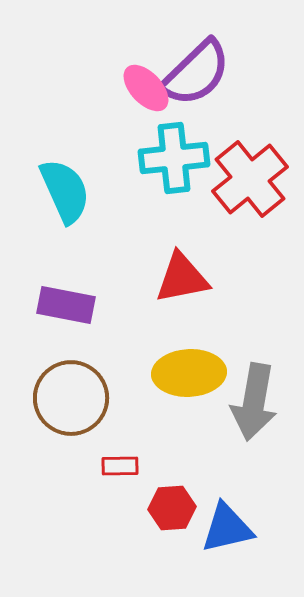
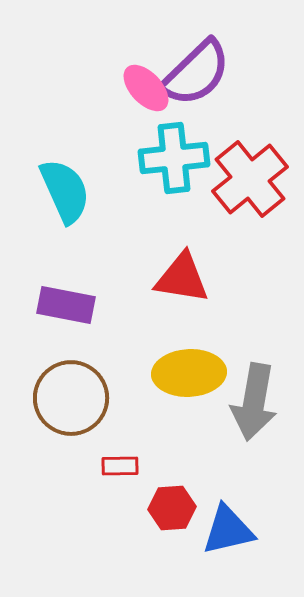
red triangle: rotated 20 degrees clockwise
blue triangle: moved 1 px right, 2 px down
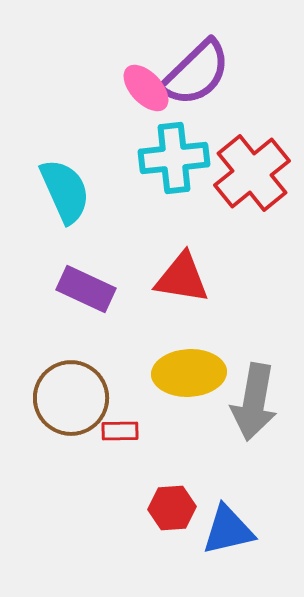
red cross: moved 2 px right, 6 px up
purple rectangle: moved 20 px right, 16 px up; rotated 14 degrees clockwise
red rectangle: moved 35 px up
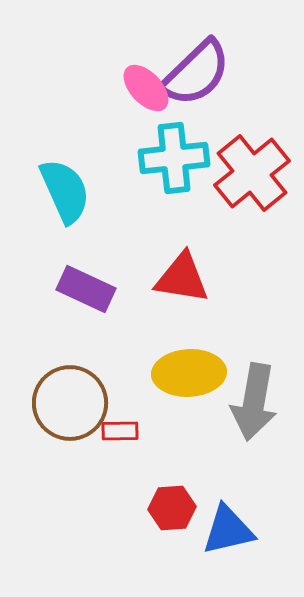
brown circle: moved 1 px left, 5 px down
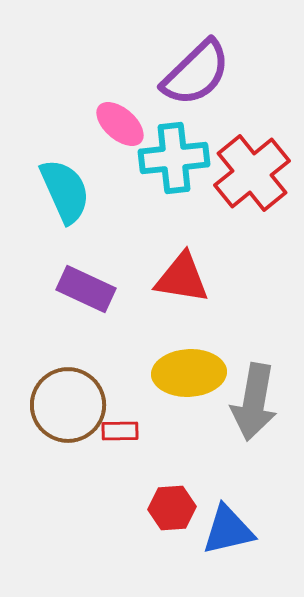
pink ellipse: moved 26 px left, 36 px down; rotated 6 degrees counterclockwise
brown circle: moved 2 px left, 2 px down
